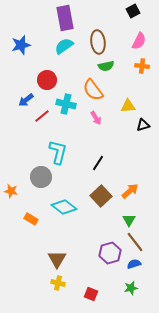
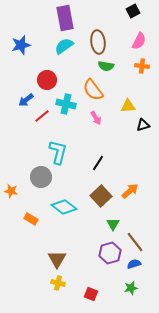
green semicircle: rotated 21 degrees clockwise
green triangle: moved 16 px left, 4 px down
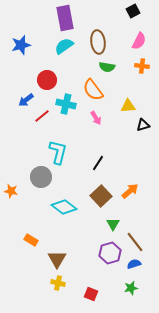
green semicircle: moved 1 px right, 1 px down
orange rectangle: moved 21 px down
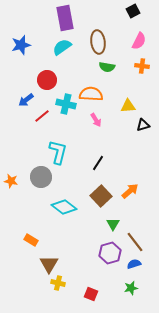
cyan semicircle: moved 2 px left, 1 px down
orange semicircle: moved 2 px left, 4 px down; rotated 130 degrees clockwise
pink arrow: moved 2 px down
orange star: moved 10 px up
brown triangle: moved 8 px left, 5 px down
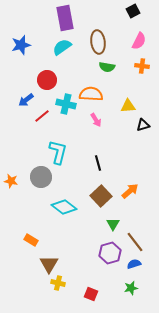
black line: rotated 49 degrees counterclockwise
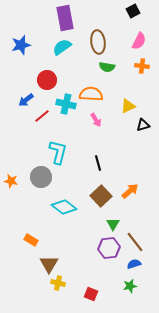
yellow triangle: rotated 21 degrees counterclockwise
purple hexagon: moved 1 px left, 5 px up; rotated 10 degrees clockwise
green star: moved 1 px left, 2 px up
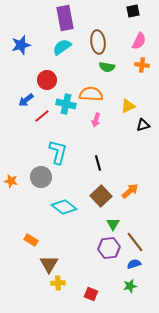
black square: rotated 16 degrees clockwise
orange cross: moved 1 px up
pink arrow: rotated 48 degrees clockwise
yellow cross: rotated 16 degrees counterclockwise
